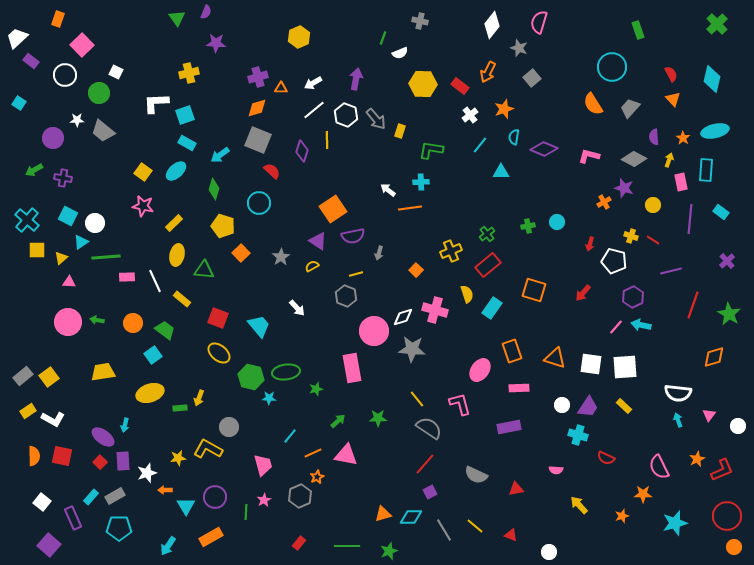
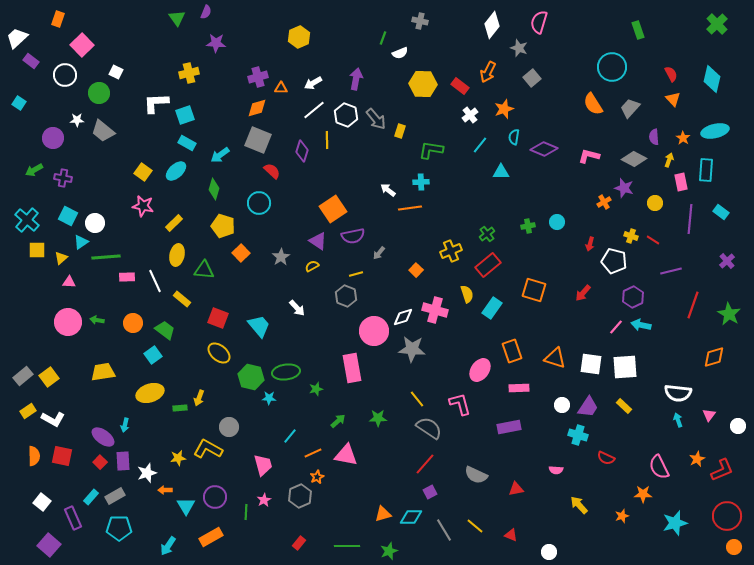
yellow circle at (653, 205): moved 2 px right, 2 px up
gray arrow at (379, 253): rotated 24 degrees clockwise
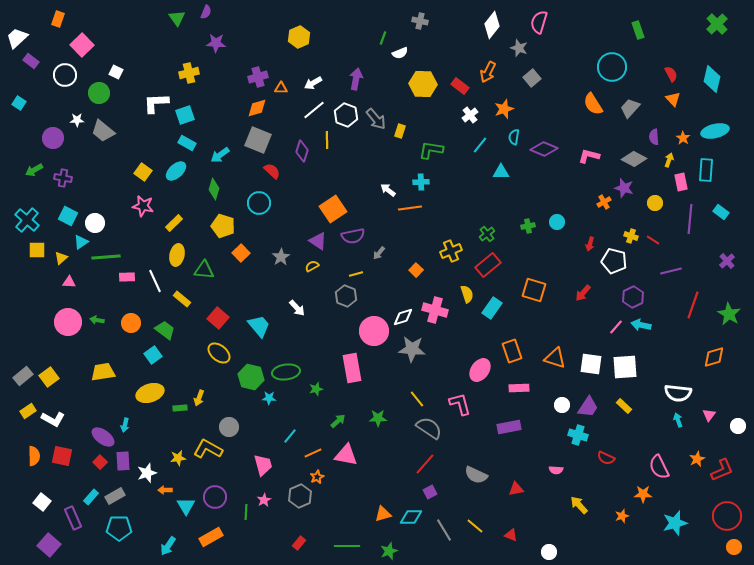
red square at (218, 318): rotated 20 degrees clockwise
orange circle at (133, 323): moved 2 px left
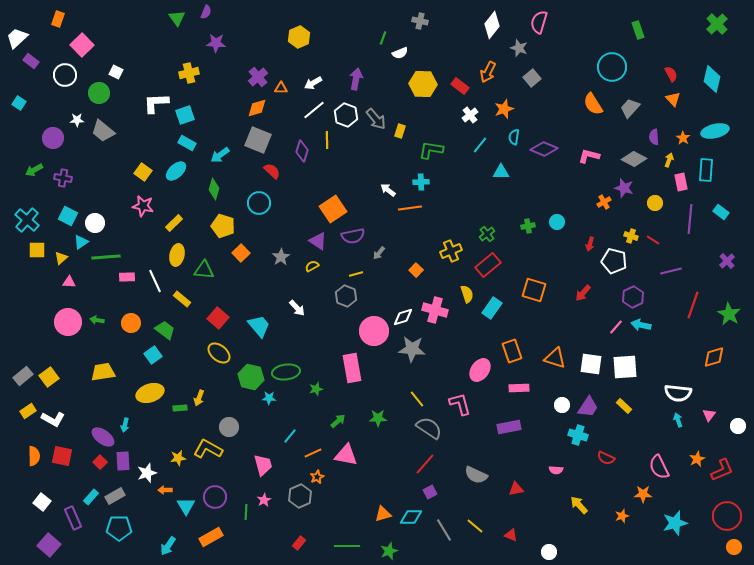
purple cross at (258, 77): rotated 24 degrees counterclockwise
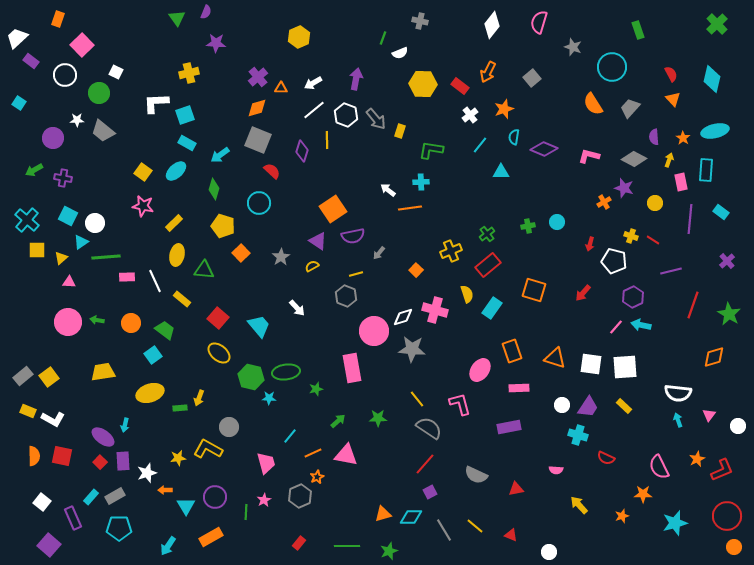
gray star at (519, 48): moved 54 px right, 1 px up
yellow rectangle at (28, 411): rotated 56 degrees clockwise
pink trapezoid at (263, 465): moved 3 px right, 2 px up
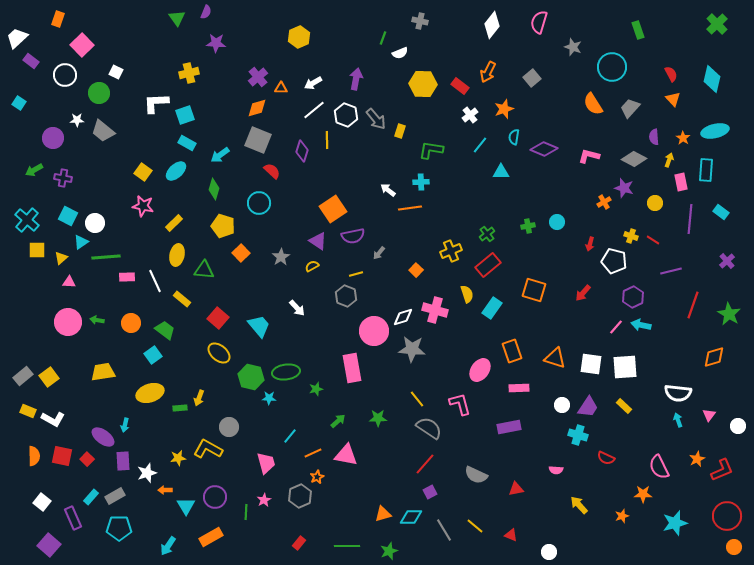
red square at (100, 462): moved 13 px left, 3 px up
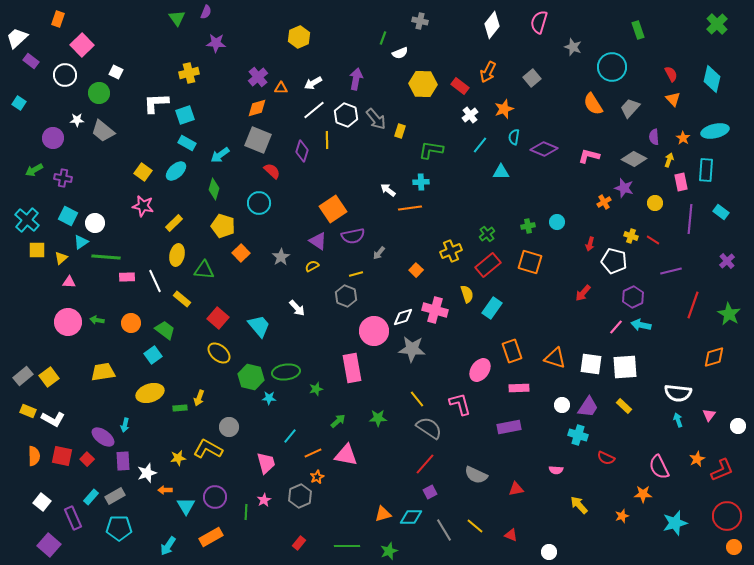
green line at (106, 257): rotated 8 degrees clockwise
orange square at (534, 290): moved 4 px left, 28 px up
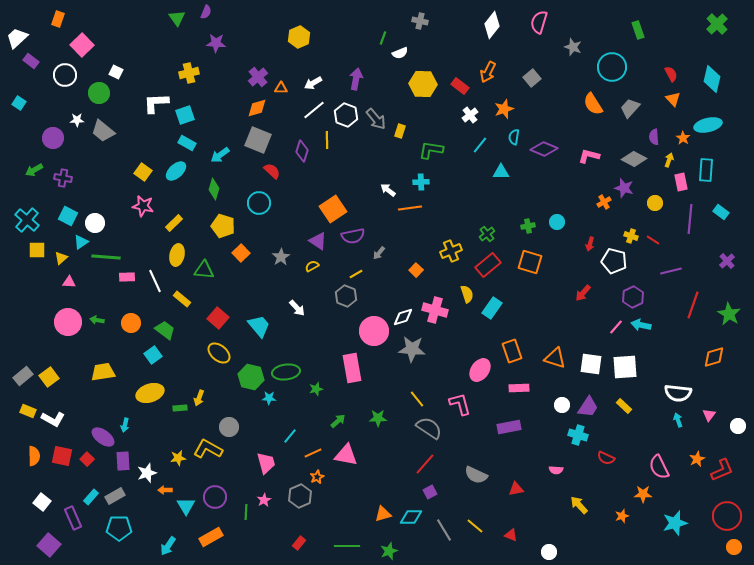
cyan ellipse at (715, 131): moved 7 px left, 6 px up
yellow line at (356, 274): rotated 16 degrees counterclockwise
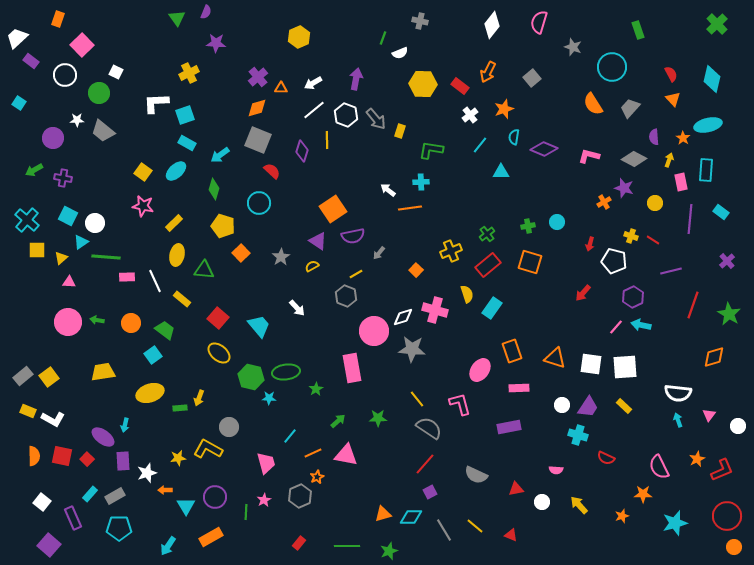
yellow cross at (189, 73): rotated 12 degrees counterclockwise
green star at (316, 389): rotated 16 degrees counterclockwise
cyan rectangle at (91, 497): moved 1 px left, 3 px up
white circle at (549, 552): moved 7 px left, 50 px up
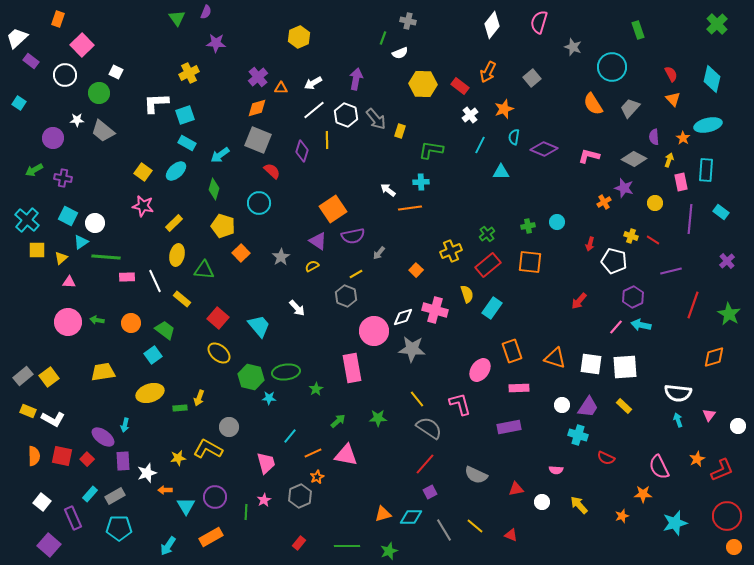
gray cross at (420, 21): moved 12 px left
cyan line at (480, 145): rotated 12 degrees counterclockwise
orange square at (530, 262): rotated 10 degrees counterclockwise
red arrow at (583, 293): moved 4 px left, 8 px down
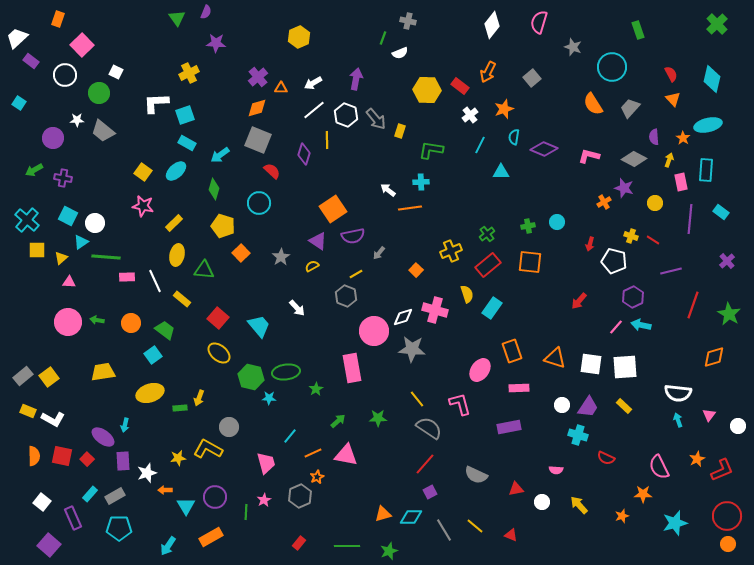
yellow hexagon at (423, 84): moved 4 px right, 6 px down
purple diamond at (302, 151): moved 2 px right, 3 px down
orange circle at (734, 547): moved 6 px left, 3 px up
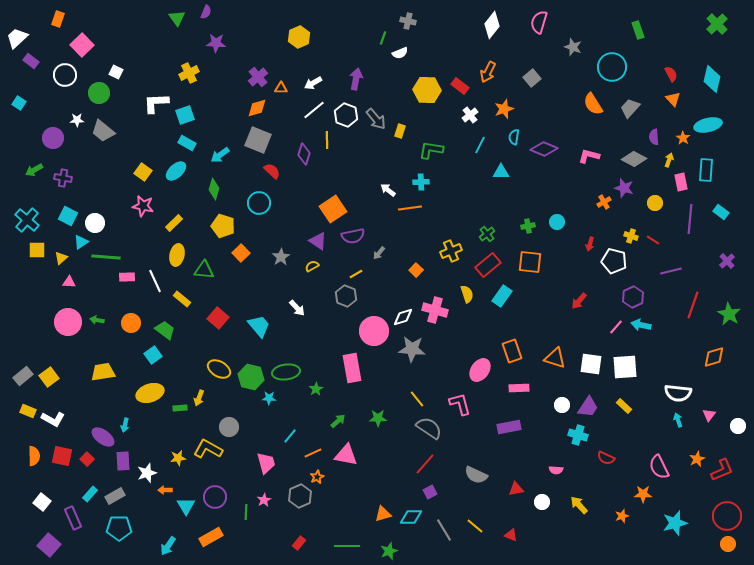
cyan rectangle at (492, 308): moved 10 px right, 12 px up
yellow ellipse at (219, 353): moved 16 px down; rotated 10 degrees counterclockwise
